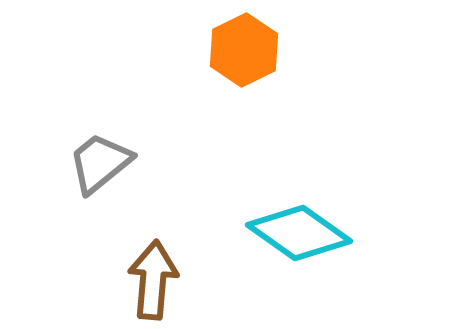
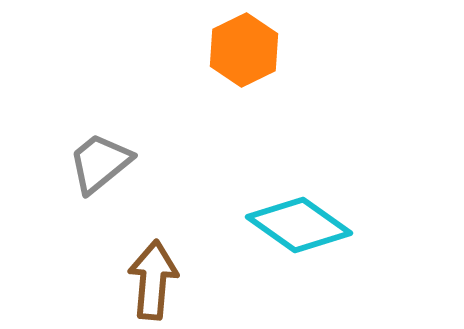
cyan diamond: moved 8 px up
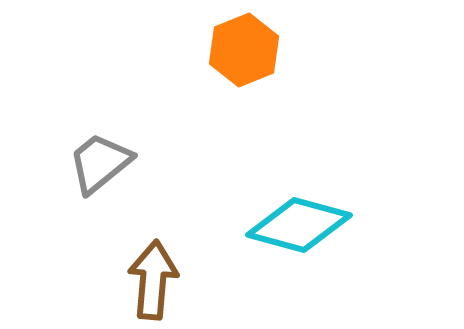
orange hexagon: rotated 4 degrees clockwise
cyan diamond: rotated 20 degrees counterclockwise
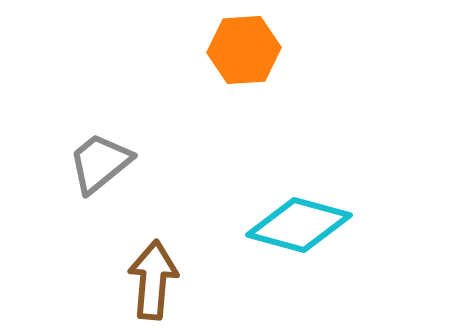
orange hexagon: rotated 18 degrees clockwise
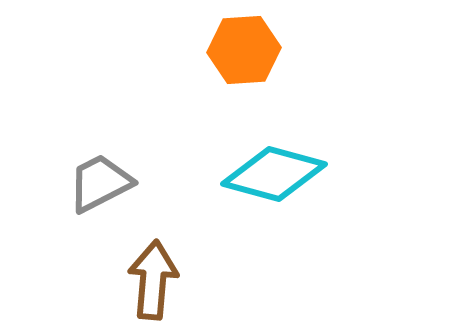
gray trapezoid: moved 20 px down; rotated 12 degrees clockwise
cyan diamond: moved 25 px left, 51 px up
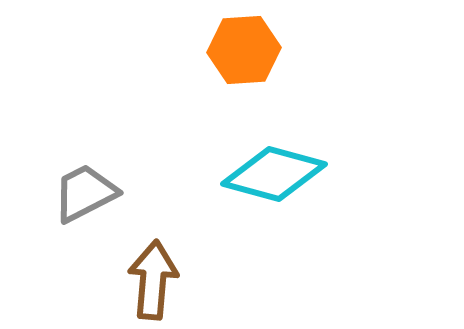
gray trapezoid: moved 15 px left, 10 px down
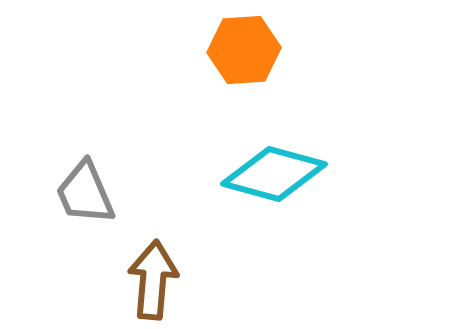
gray trapezoid: rotated 86 degrees counterclockwise
